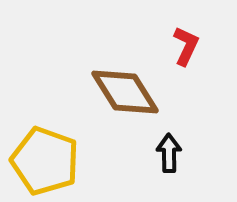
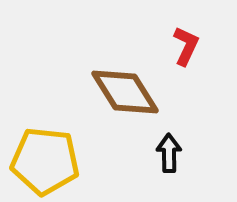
yellow pentagon: rotated 14 degrees counterclockwise
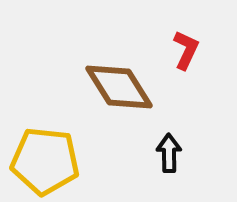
red L-shape: moved 4 px down
brown diamond: moved 6 px left, 5 px up
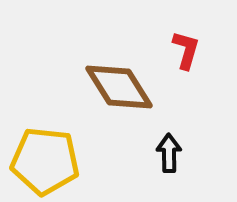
red L-shape: rotated 9 degrees counterclockwise
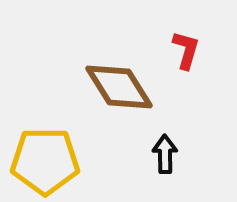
black arrow: moved 4 px left, 1 px down
yellow pentagon: rotated 6 degrees counterclockwise
